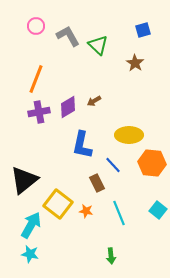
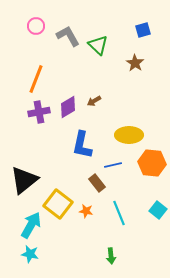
blue line: rotated 60 degrees counterclockwise
brown rectangle: rotated 12 degrees counterclockwise
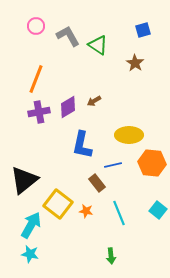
green triangle: rotated 10 degrees counterclockwise
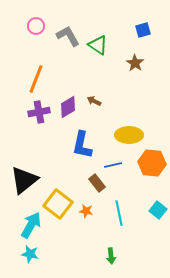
brown arrow: rotated 56 degrees clockwise
cyan line: rotated 10 degrees clockwise
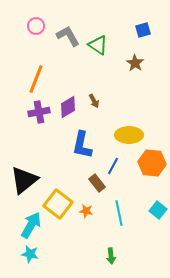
brown arrow: rotated 144 degrees counterclockwise
blue line: moved 1 px down; rotated 48 degrees counterclockwise
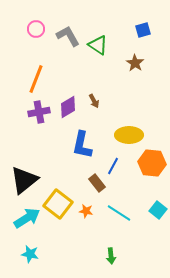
pink circle: moved 3 px down
cyan line: rotated 45 degrees counterclockwise
cyan arrow: moved 4 px left, 7 px up; rotated 28 degrees clockwise
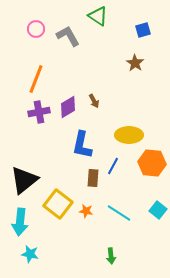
green triangle: moved 29 px up
brown rectangle: moved 4 px left, 5 px up; rotated 42 degrees clockwise
cyan arrow: moved 7 px left, 4 px down; rotated 128 degrees clockwise
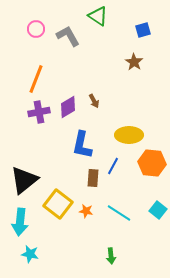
brown star: moved 1 px left, 1 px up
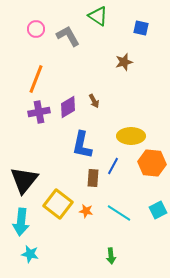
blue square: moved 2 px left, 2 px up; rotated 28 degrees clockwise
brown star: moved 10 px left; rotated 24 degrees clockwise
yellow ellipse: moved 2 px right, 1 px down
black triangle: rotated 12 degrees counterclockwise
cyan square: rotated 24 degrees clockwise
cyan arrow: moved 1 px right
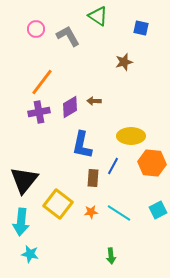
orange line: moved 6 px right, 3 px down; rotated 16 degrees clockwise
brown arrow: rotated 120 degrees clockwise
purple diamond: moved 2 px right
orange star: moved 5 px right, 1 px down; rotated 16 degrees counterclockwise
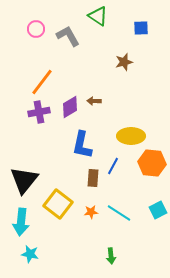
blue square: rotated 14 degrees counterclockwise
